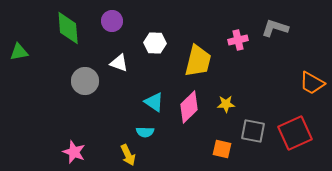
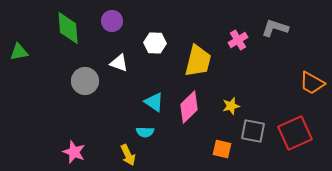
pink cross: rotated 18 degrees counterclockwise
yellow star: moved 5 px right, 2 px down; rotated 12 degrees counterclockwise
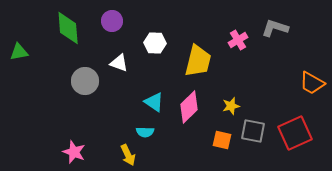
orange square: moved 9 px up
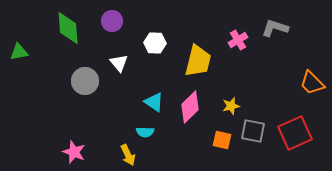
white triangle: rotated 30 degrees clockwise
orange trapezoid: rotated 16 degrees clockwise
pink diamond: moved 1 px right
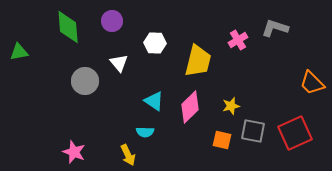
green diamond: moved 1 px up
cyan triangle: moved 1 px up
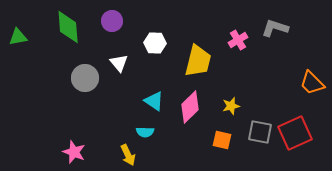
green triangle: moved 1 px left, 15 px up
gray circle: moved 3 px up
gray square: moved 7 px right, 1 px down
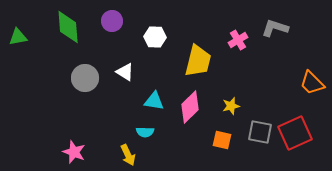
white hexagon: moved 6 px up
white triangle: moved 6 px right, 9 px down; rotated 18 degrees counterclockwise
cyan triangle: rotated 25 degrees counterclockwise
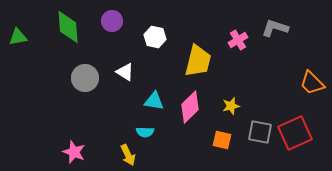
white hexagon: rotated 10 degrees clockwise
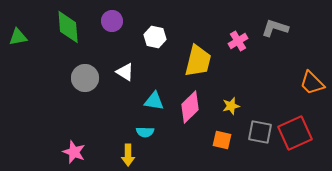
pink cross: moved 1 px down
yellow arrow: rotated 25 degrees clockwise
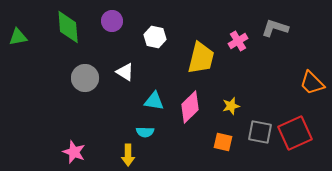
yellow trapezoid: moved 3 px right, 3 px up
orange square: moved 1 px right, 2 px down
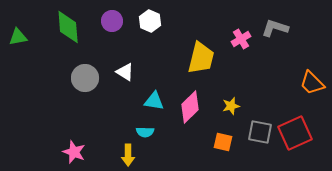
white hexagon: moved 5 px left, 16 px up; rotated 10 degrees clockwise
pink cross: moved 3 px right, 2 px up
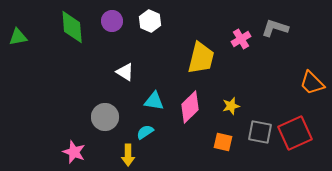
green diamond: moved 4 px right
gray circle: moved 20 px right, 39 px down
cyan semicircle: rotated 144 degrees clockwise
